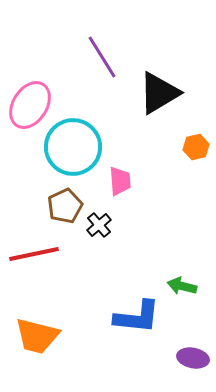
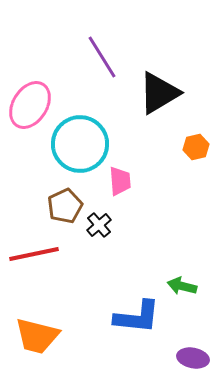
cyan circle: moved 7 px right, 3 px up
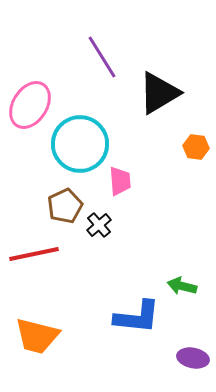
orange hexagon: rotated 20 degrees clockwise
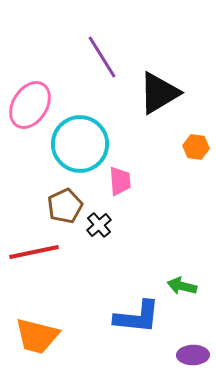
red line: moved 2 px up
purple ellipse: moved 3 px up; rotated 12 degrees counterclockwise
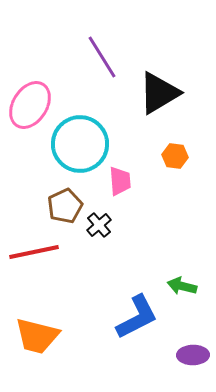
orange hexagon: moved 21 px left, 9 px down
blue L-shape: rotated 33 degrees counterclockwise
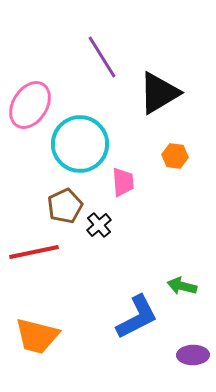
pink trapezoid: moved 3 px right, 1 px down
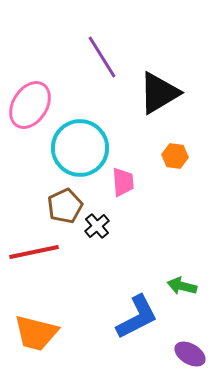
cyan circle: moved 4 px down
black cross: moved 2 px left, 1 px down
orange trapezoid: moved 1 px left, 3 px up
purple ellipse: moved 3 px left, 1 px up; rotated 32 degrees clockwise
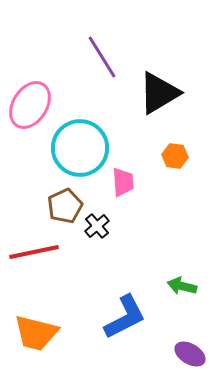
blue L-shape: moved 12 px left
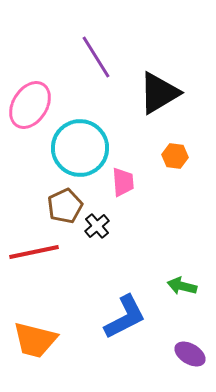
purple line: moved 6 px left
orange trapezoid: moved 1 px left, 7 px down
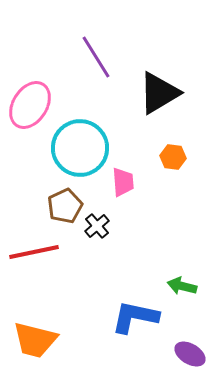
orange hexagon: moved 2 px left, 1 px down
blue L-shape: moved 10 px right; rotated 141 degrees counterclockwise
